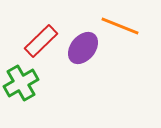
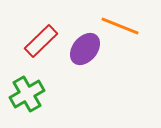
purple ellipse: moved 2 px right, 1 px down
green cross: moved 6 px right, 11 px down
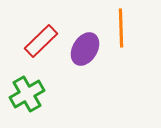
orange line: moved 1 px right, 2 px down; rotated 66 degrees clockwise
purple ellipse: rotated 8 degrees counterclockwise
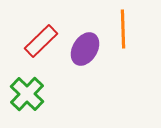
orange line: moved 2 px right, 1 px down
green cross: rotated 16 degrees counterclockwise
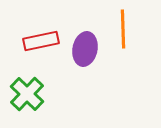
red rectangle: rotated 32 degrees clockwise
purple ellipse: rotated 20 degrees counterclockwise
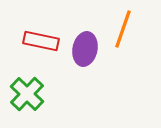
orange line: rotated 21 degrees clockwise
red rectangle: rotated 24 degrees clockwise
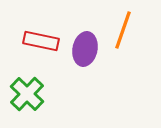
orange line: moved 1 px down
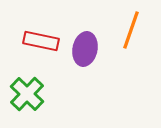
orange line: moved 8 px right
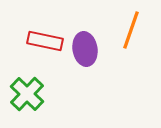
red rectangle: moved 4 px right
purple ellipse: rotated 20 degrees counterclockwise
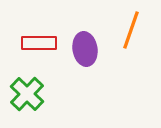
red rectangle: moved 6 px left, 2 px down; rotated 12 degrees counterclockwise
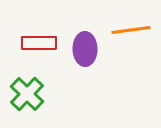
orange line: rotated 63 degrees clockwise
purple ellipse: rotated 8 degrees clockwise
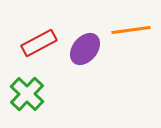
red rectangle: rotated 28 degrees counterclockwise
purple ellipse: rotated 40 degrees clockwise
